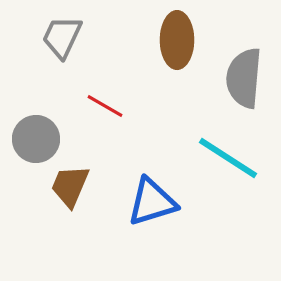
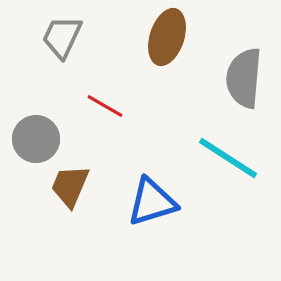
brown ellipse: moved 10 px left, 3 px up; rotated 18 degrees clockwise
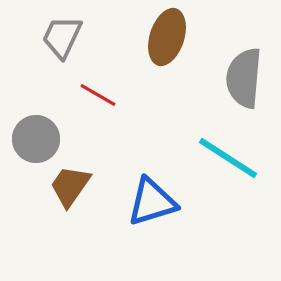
red line: moved 7 px left, 11 px up
brown trapezoid: rotated 12 degrees clockwise
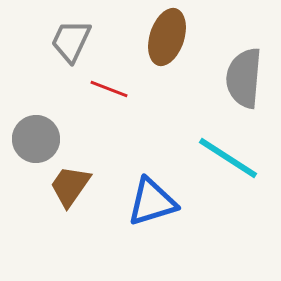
gray trapezoid: moved 9 px right, 4 px down
red line: moved 11 px right, 6 px up; rotated 9 degrees counterclockwise
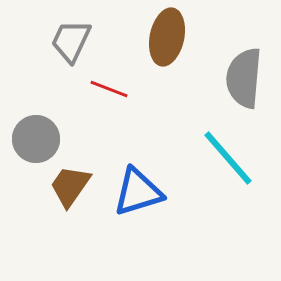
brown ellipse: rotated 6 degrees counterclockwise
cyan line: rotated 16 degrees clockwise
blue triangle: moved 14 px left, 10 px up
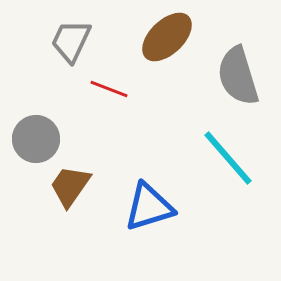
brown ellipse: rotated 34 degrees clockwise
gray semicircle: moved 6 px left, 2 px up; rotated 22 degrees counterclockwise
blue triangle: moved 11 px right, 15 px down
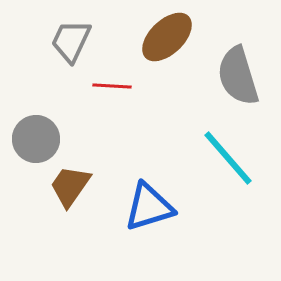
red line: moved 3 px right, 3 px up; rotated 18 degrees counterclockwise
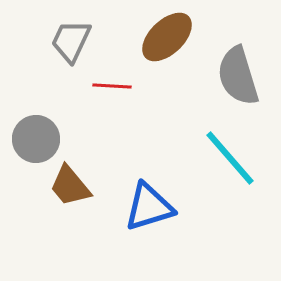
cyan line: moved 2 px right
brown trapezoid: rotated 75 degrees counterclockwise
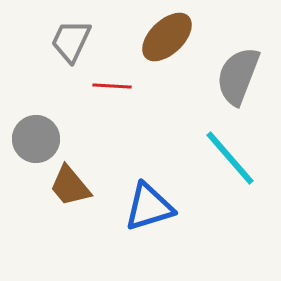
gray semicircle: rotated 38 degrees clockwise
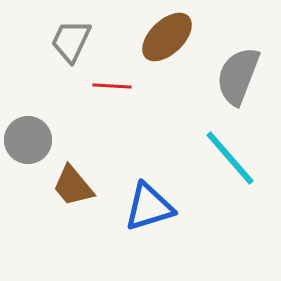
gray circle: moved 8 px left, 1 px down
brown trapezoid: moved 3 px right
